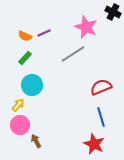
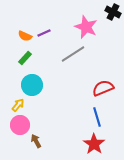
red semicircle: moved 2 px right, 1 px down
blue line: moved 4 px left
red star: rotated 10 degrees clockwise
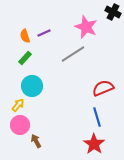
orange semicircle: rotated 48 degrees clockwise
cyan circle: moved 1 px down
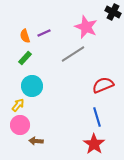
red semicircle: moved 3 px up
brown arrow: rotated 56 degrees counterclockwise
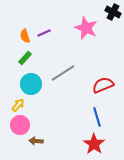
pink star: moved 1 px down
gray line: moved 10 px left, 19 px down
cyan circle: moved 1 px left, 2 px up
